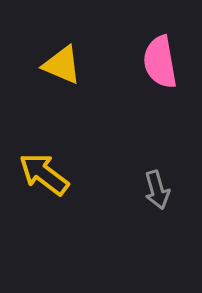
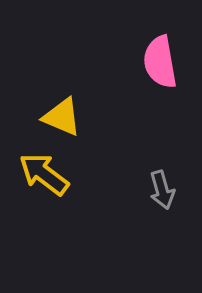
yellow triangle: moved 52 px down
gray arrow: moved 5 px right
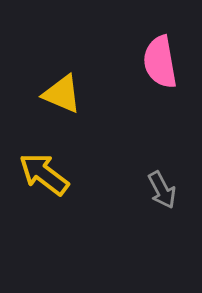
yellow triangle: moved 23 px up
gray arrow: rotated 12 degrees counterclockwise
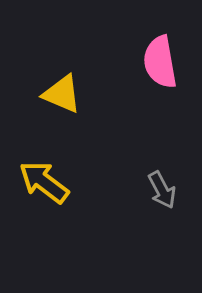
yellow arrow: moved 8 px down
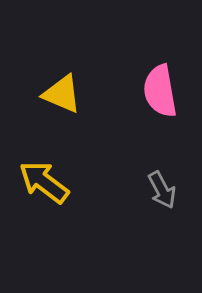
pink semicircle: moved 29 px down
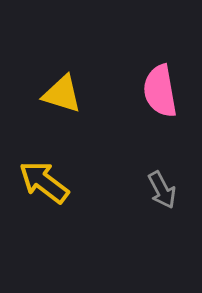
yellow triangle: rotated 6 degrees counterclockwise
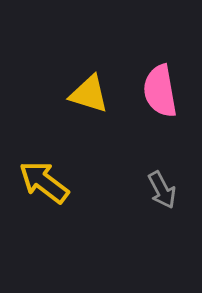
yellow triangle: moved 27 px right
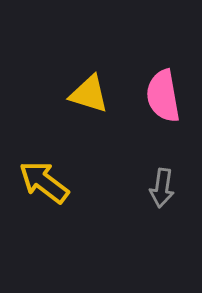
pink semicircle: moved 3 px right, 5 px down
gray arrow: moved 2 px up; rotated 36 degrees clockwise
